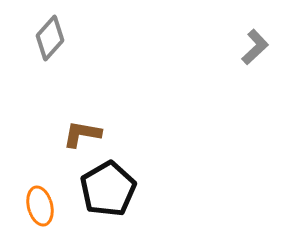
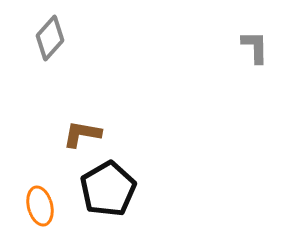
gray L-shape: rotated 48 degrees counterclockwise
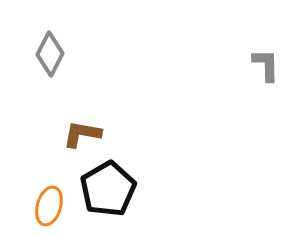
gray diamond: moved 16 px down; rotated 15 degrees counterclockwise
gray L-shape: moved 11 px right, 18 px down
orange ellipse: moved 9 px right; rotated 30 degrees clockwise
